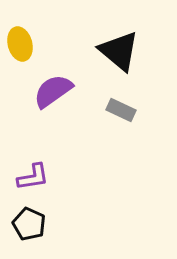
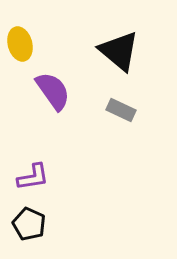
purple semicircle: rotated 90 degrees clockwise
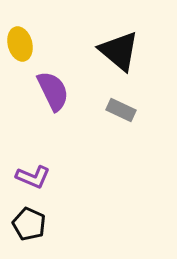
purple semicircle: rotated 9 degrees clockwise
purple L-shape: rotated 32 degrees clockwise
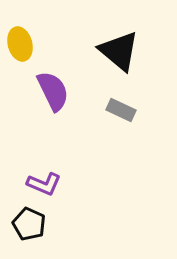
purple L-shape: moved 11 px right, 7 px down
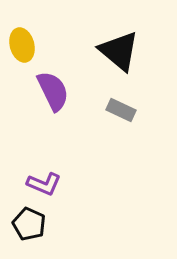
yellow ellipse: moved 2 px right, 1 px down
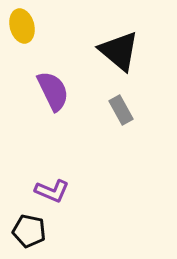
yellow ellipse: moved 19 px up
gray rectangle: rotated 36 degrees clockwise
purple L-shape: moved 8 px right, 7 px down
black pentagon: moved 7 px down; rotated 12 degrees counterclockwise
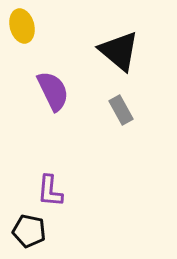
purple L-shape: moved 2 px left; rotated 72 degrees clockwise
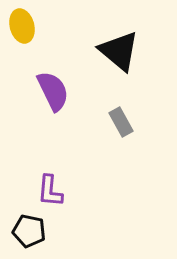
gray rectangle: moved 12 px down
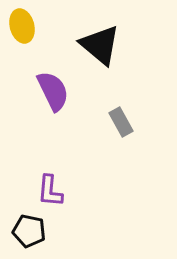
black triangle: moved 19 px left, 6 px up
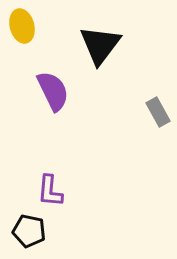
black triangle: rotated 27 degrees clockwise
gray rectangle: moved 37 px right, 10 px up
